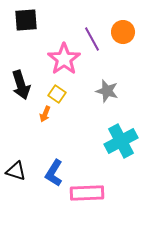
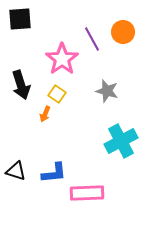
black square: moved 6 px left, 1 px up
pink star: moved 2 px left
blue L-shape: rotated 128 degrees counterclockwise
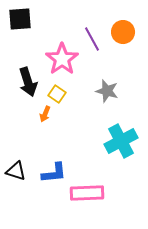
black arrow: moved 7 px right, 3 px up
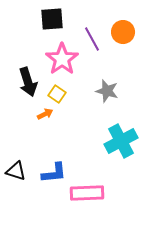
black square: moved 32 px right
orange arrow: rotated 140 degrees counterclockwise
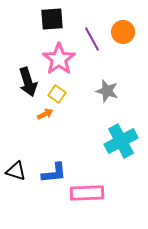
pink star: moved 3 px left
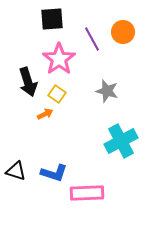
blue L-shape: rotated 24 degrees clockwise
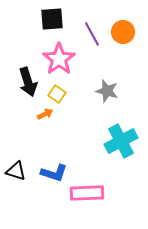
purple line: moved 5 px up
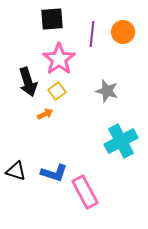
purple line: rotated 35 degrees clockwise
yellow square: moved 3 px up; rotated 18 degrees clockwise
pink rectangle: moved 2 px left, 1 px up; rotated 64 degrees clockwise
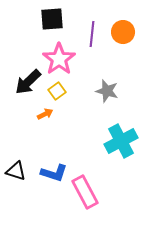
black arrow: rotated 64 degrees clockwise
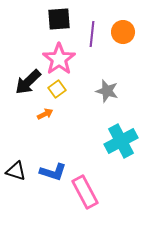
black square: moved 7 px right
yellow square: moved 2 px up
blue L-shape: moved 1 px left, 1 px up
